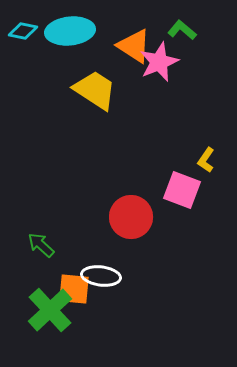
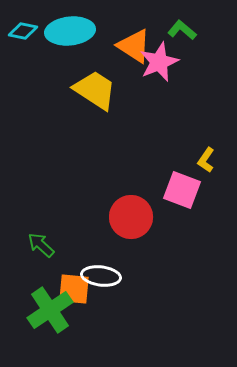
green cross: rotated 9 degrees clockwise
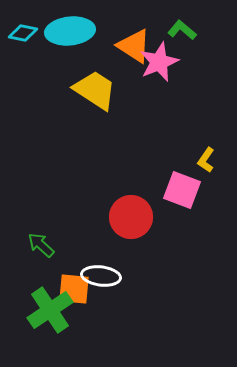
cyan diamond: moved 2 px down
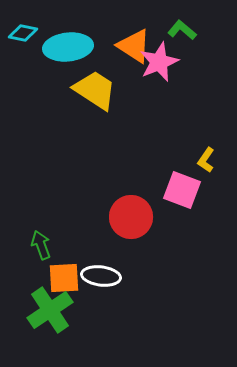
cyan ellipse: moved 2 px left, 16 px down
green arrow: rotated 28 degrees clockwise
orange square: moved 10 px left, 11 px up; rotated 8 degrees counterclockwise
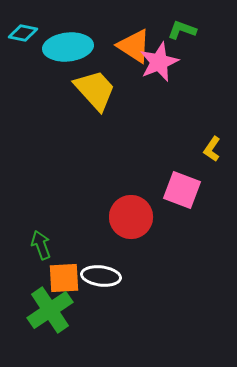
green L-shape: rotated 20 degrees counterclockwise
yellow trapezoid: rotated 15 degrees clockwise
yellow L-shape: moved 6 px right, 11 px up
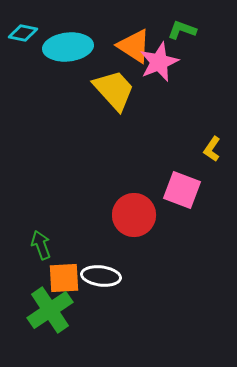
yellow trapezoid: moved 19 px right
red circle: moved 3 px right, 2 px up
